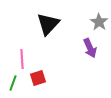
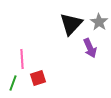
black triangle: moved 23 px right
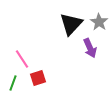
pink line: rotated 30 degrees counterclockwise
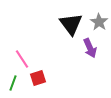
black triangle: rotated 20 degrees counterclockwise
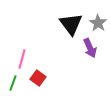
gray star: moved 1 px left, 1 px down
pink line: rotated 48 degrees clockwise
red square: rotated 35 degrees counterclockwise
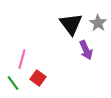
purple arrow: moved 4 px left, 2 px down
green line: rotated 56 degrees counterclockwise
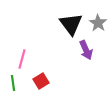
red square: moved 3 px right, 3 px down; rotated 21 degrees clockwise
green line: rotated 28 degrees clockwise
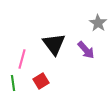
black triangle: moved 17 px left, 20 px down
purple arrow: rotated 18 degrees counterclockwise
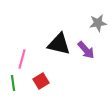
gray star: rotated 30 degrees clockwise
black triangle: moved 5 px right; rotated 40 degrees counterclockwise
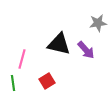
red square: moved 6 px right
